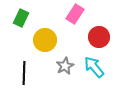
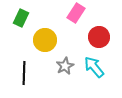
pink rectangle: moved 1 px right, 1 px up
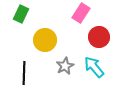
pink rectangle: moved 5 px right
green rectangle: moved 4 px up
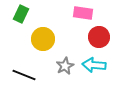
pink rectangle: moved 2 px right; rotated 66 degrees clockwise
yellow circle: moved 2 px left, 1 px up
cyan arrow: moved 2 px up; rotated 45 degrees counterclockwise
black line: moved 2 px down; rotated 70 degrees counterclockwise
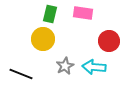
green rectangle: moved 29 px right; rotated 12 degrees counterclockwise
red circle: moved 10 px right, 4 px down
cyan arrow: moved 2 px down
black line: moved 3 px left, 1 px up
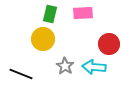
pink rectangle: rotated 12 degrees counterclockwise
red circle: moved 3 px down
gray star: rotated 12 degrees counterclockwise
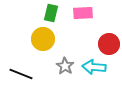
green rectangle: moved 1 px right, 1 px up
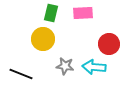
gray star: rotated 24 degrees counterclockwise
